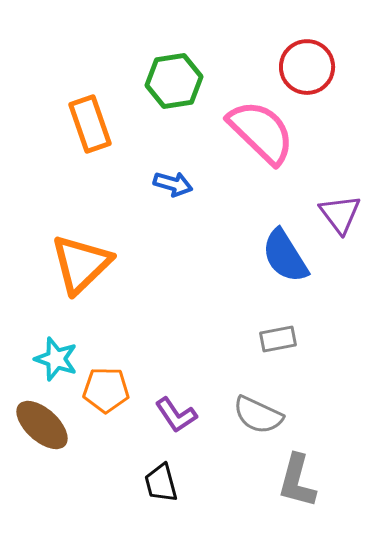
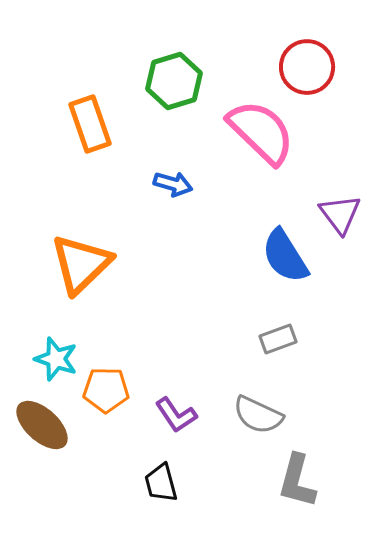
green hexagon: rotated 8 degrees counterclockwise
gray rectangle: rotated 9 degrees counterclockwise
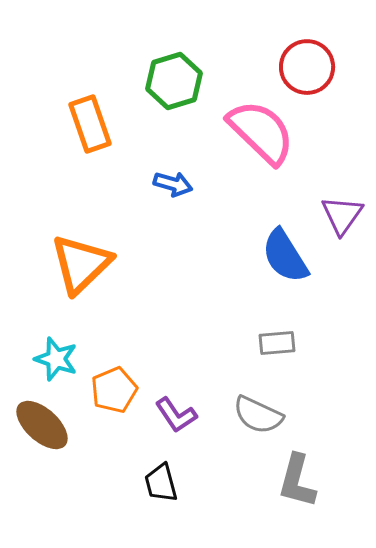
purple triangle: moved 2 px right, 1 px down; rotated 12 degrees clockwise
gray rectangle: moved 1 px left, 4 px down; rotated 15 degrees clockwise
orange pentagon: moved 8 px right; rotated 24 degrees counterclockwise
